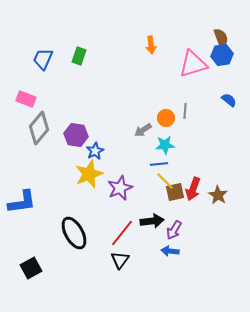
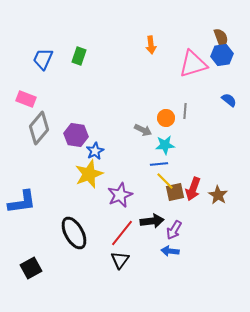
gray arrow: rotated 120 degrees counterclockwise
purple star: moved 7 px down
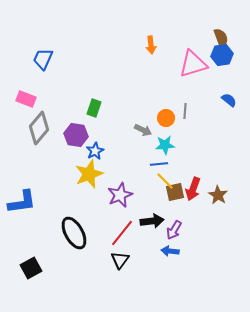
green rectangle: moved 15 px right, 52 px down
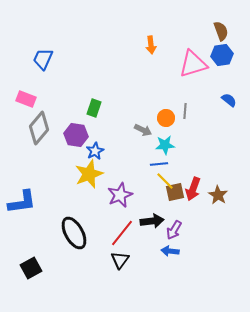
brown semicircle: moved 7 px up
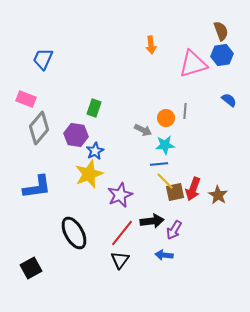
blue L-shape: moved 15 px right, 15 px up
blue arrow: moved 6 px left, 4 px down
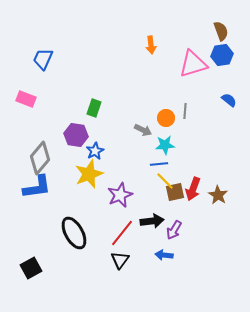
gray diamond: moved 1 px right, 30 px down
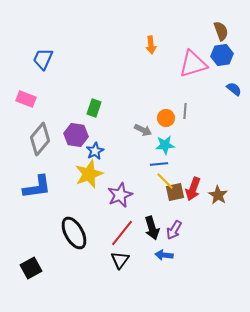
blue semicircle: moved 5 px right, 11 px up
gray diamond: moved 19 px up
black arrow: moved 7 px down; rotated 80 degrees clockwise
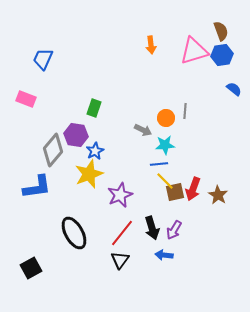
pink triangle: moved 1 px right, 13 px up
gray diamond: moved 13 px right, 11 px down
